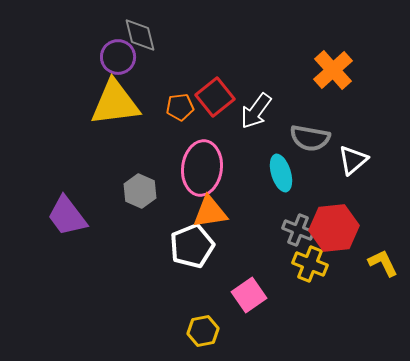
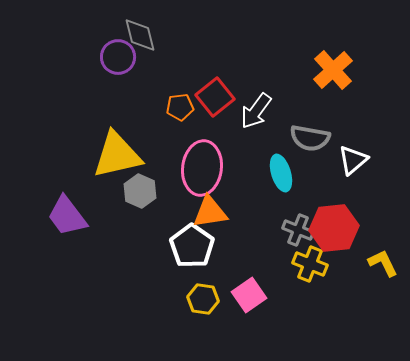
yellow triangle: moved 2 px right, 52 px down; rotated 6 degrees counterclockwise
white pentagon: rotated 15 degrees counterclockwise
yellow hexagon: moved 32 px up; rotated 20 degrees clockwise
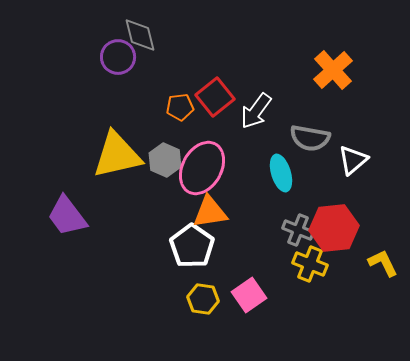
pink ellipse: rotated 22 degrees clockwise
gray hexagon: moved 25 px right, 31 px up
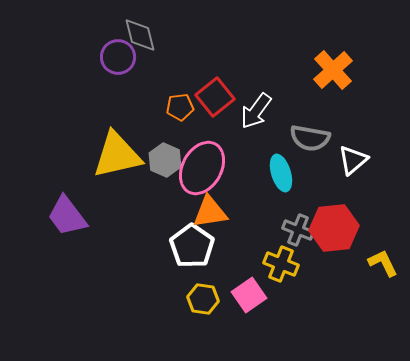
yellow cross: moved 29 px left
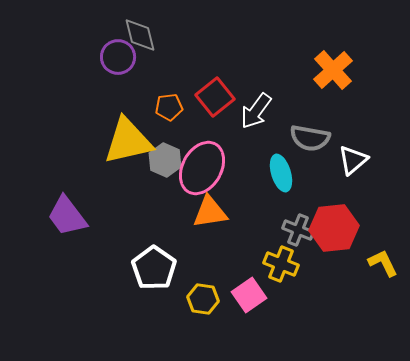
orange pentagon: moved 11 px left
yellow triangle: moved 11 px right, 14 px up
white pentagon: moved 38 px left, 22 px down
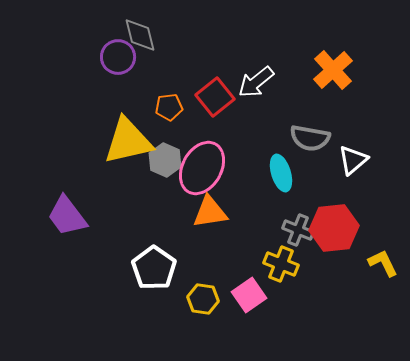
white arrow: moved 29 px up; rotated 15 degrees clockwise
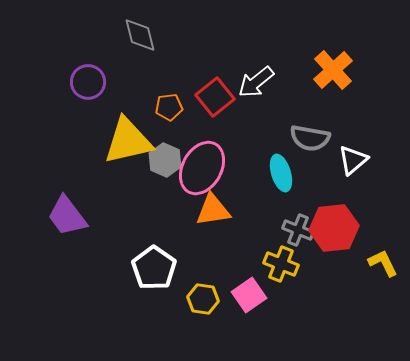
purple circle: moved 30 px left, 25 px down
orange triangle: moved 3 px right, 2 px up
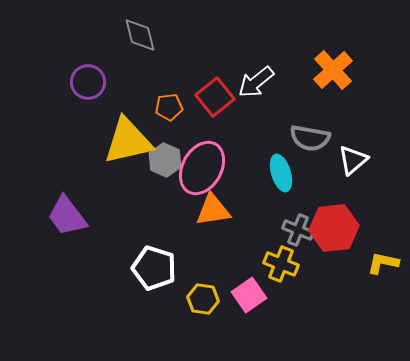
yellow L-shape: rotated 52 degrees counterclockwise
white pentagon: rotated 18 degrees counterclockwise
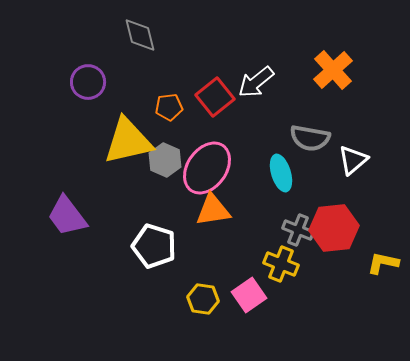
pink ellipse: moved 5 px right; rotated 6 degrees clockwise
white pentagon: moved 22 px up
